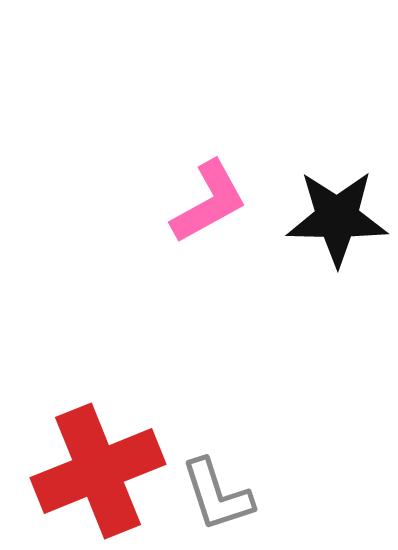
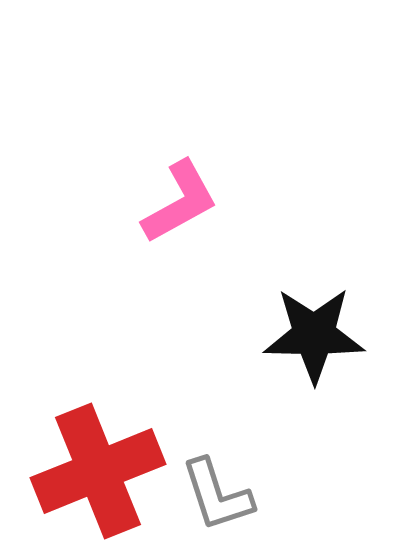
pink L-shape: moved 29 px left
black star: moved 23 px left, 117 px down
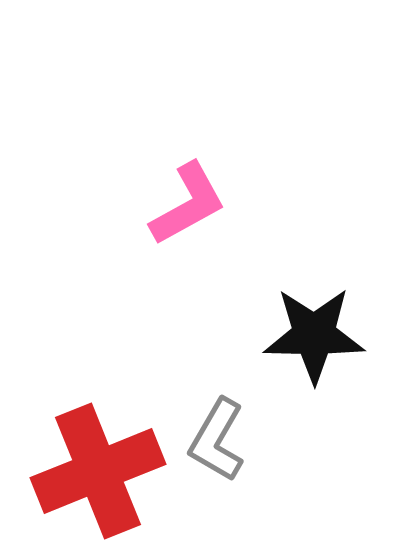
pink L-shape: moved 8 px right, 2 px down
gray L-shape: moved 55 px up; rotated 48 degrees clockwise
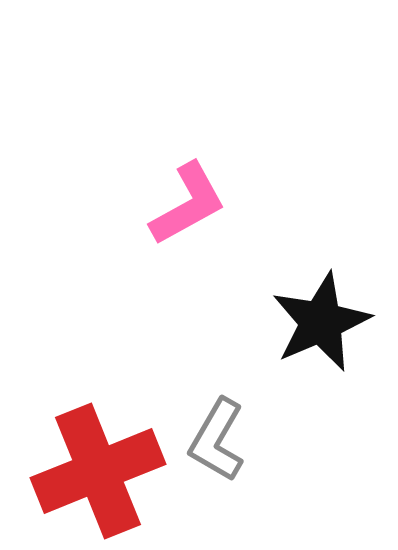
black star: moved 7 px right, 13 px up; rotated 24 degrees counterclockwise
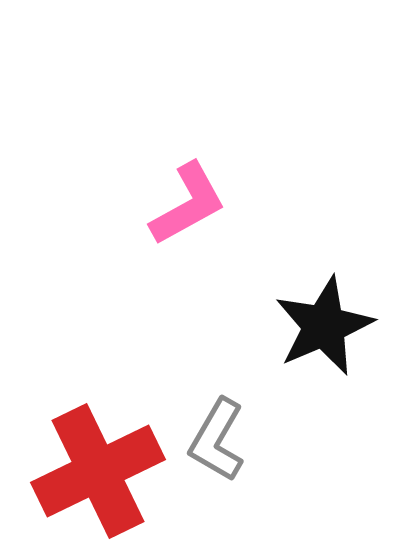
black star: moved 3 px right, 4 px down
red cross: rotated 4 degrees counterclockwise
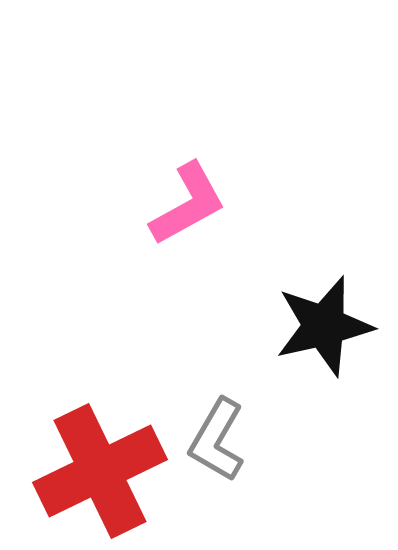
black star: rotated 10 degrees clockwise
red cross: moved 2 px right
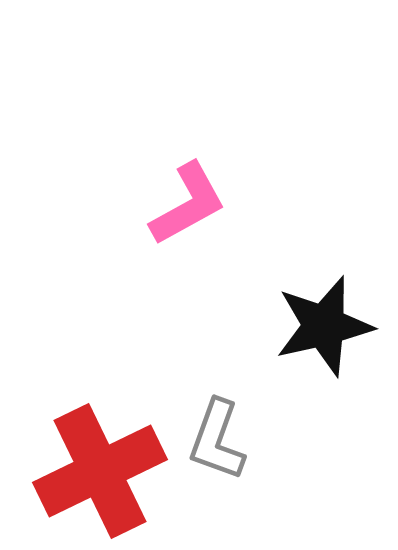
gray L-shape: rotated 10 degrees counterclockwise
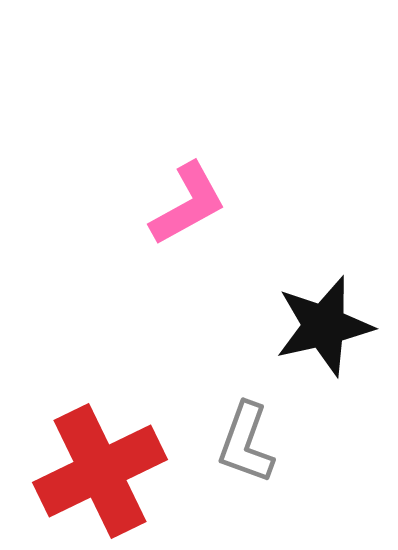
gray L-shape: moved 29 px right, 3 px down
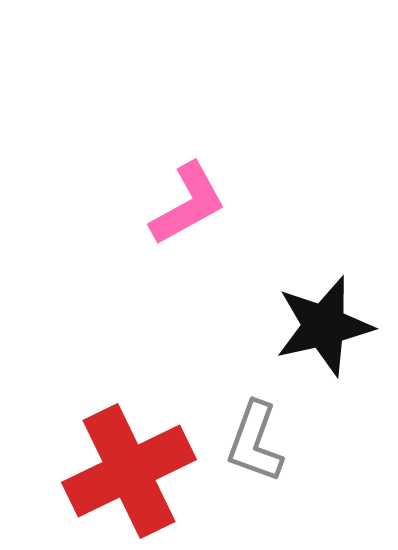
gray L-shape: moved 9 px right, 1 px up
red cross: moved 29 px right
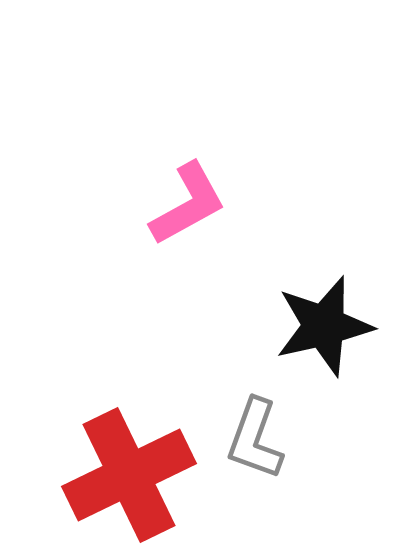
gray L-shape: moved 3 px up
red cross: moved 4 px down
